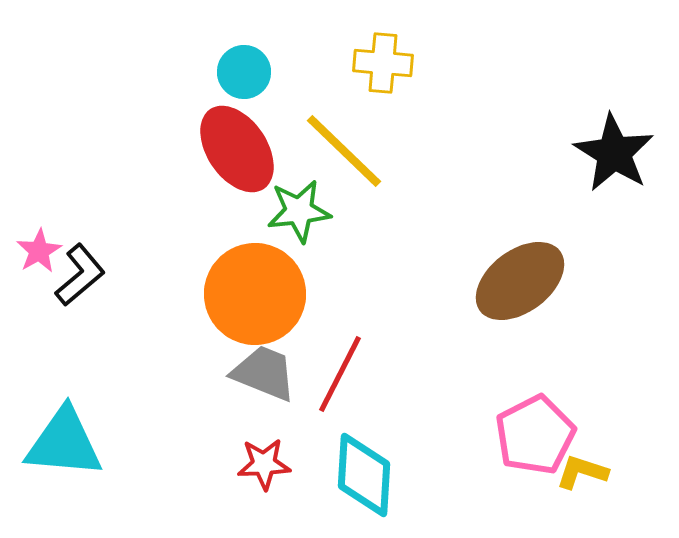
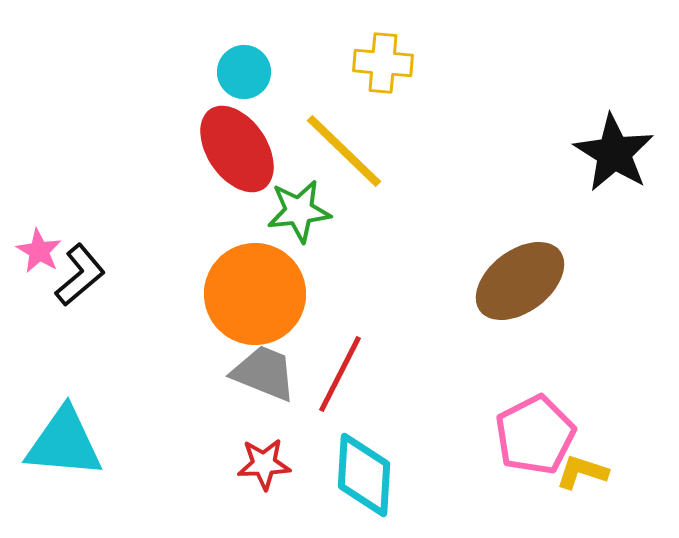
pink star: rotated 12 degrees counterclockwise
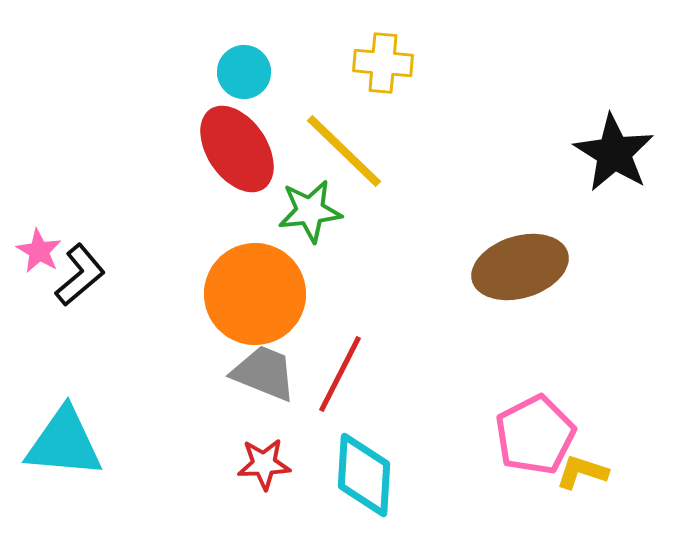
green star: moved 11 px right
brown ellipse: moved 14 px up; rotated 20 degrees clockwise
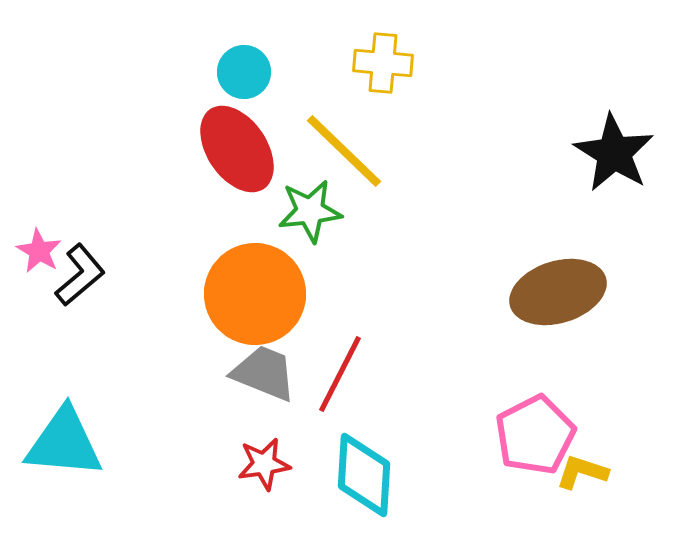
brown ellipse: moved 38 px right, 25 px down
red star: rotated 6 degrees counterclockwise
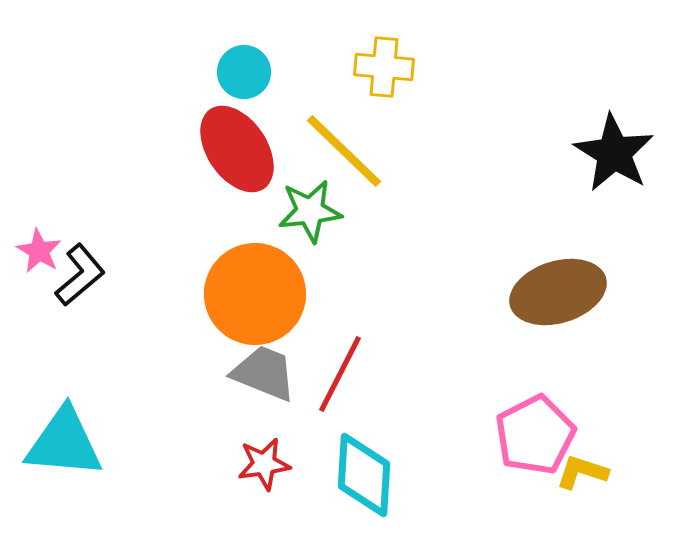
yellow cross: moved 1 px right, 4 px down
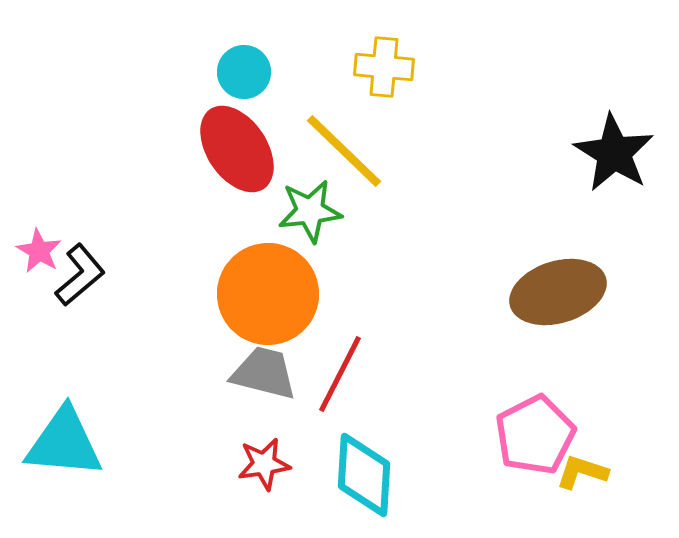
orange circle: moved 13 px right
gray trapezoid: rotated 8 degrees counterclockwise
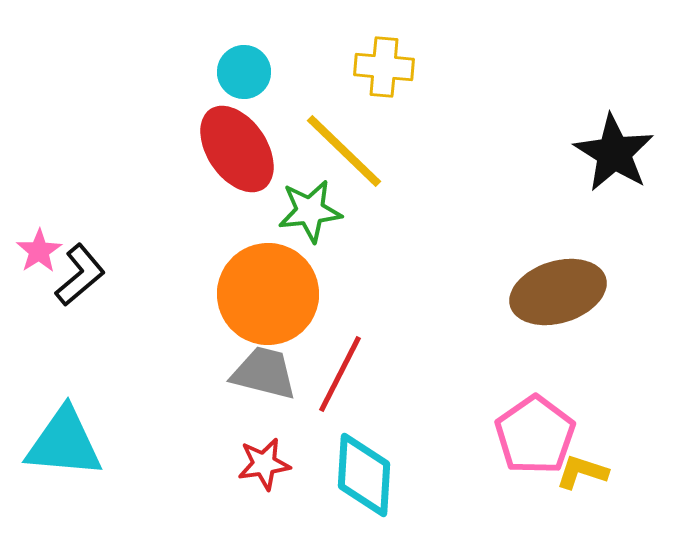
pink star: rotated 9 degrees clockwise
pink pentagon: rotated 8 degrees counterclockwise
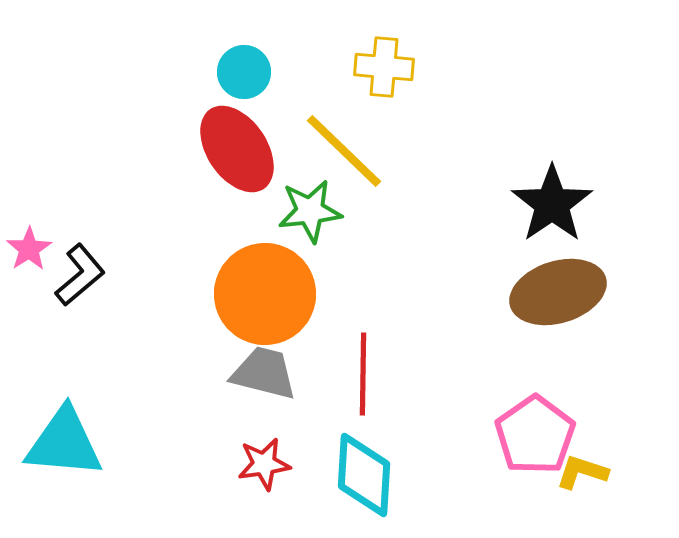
black star: moved 62 px left, 51 px down; rotated 6 degrees clockwise
pink star: moved 10 px left, 2 px up
orange circle: moved 3 px left
red line: moved 23 px right; rotated 26 degrees counterclockwise
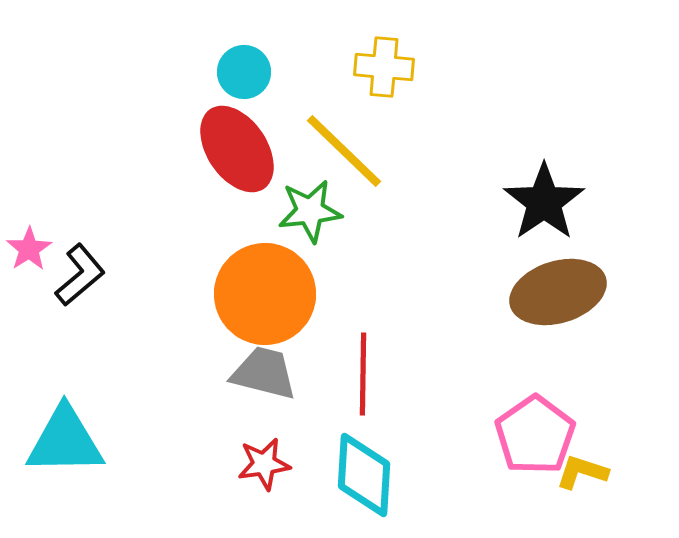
black star: moved 8 px left, 2 px up
cyan triangle: moved 1 px right, 2 px up; rotated 6 degrees counterclockwise
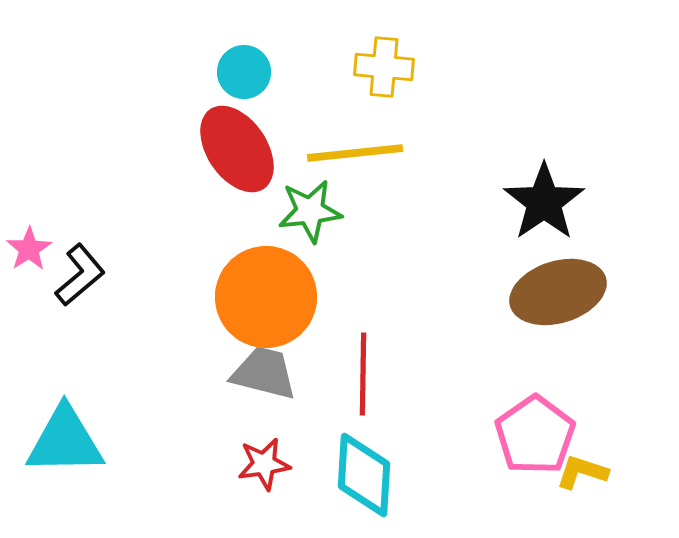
yellow line: moved 11 px right, 2 px down; rotated 50 degrees counterclockwise
orange circle: moved 1 px right, 3 px down
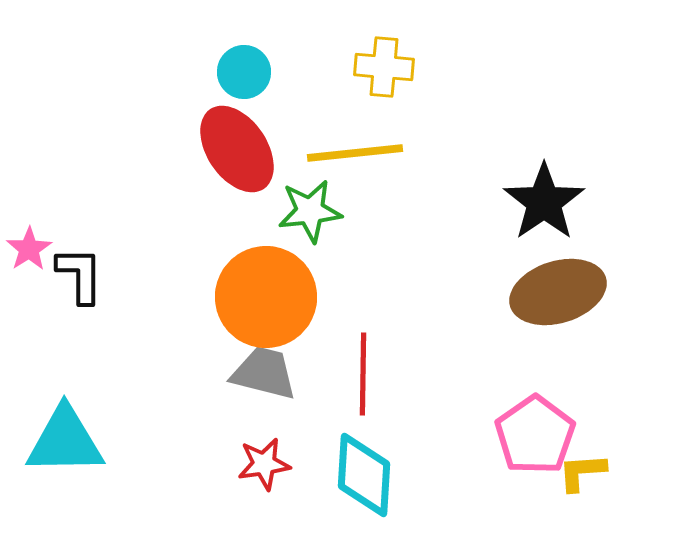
black L-shape: rotated 50 degrees counterclockwise
yellow L-shape: rotated 22 degrees counterclockwise
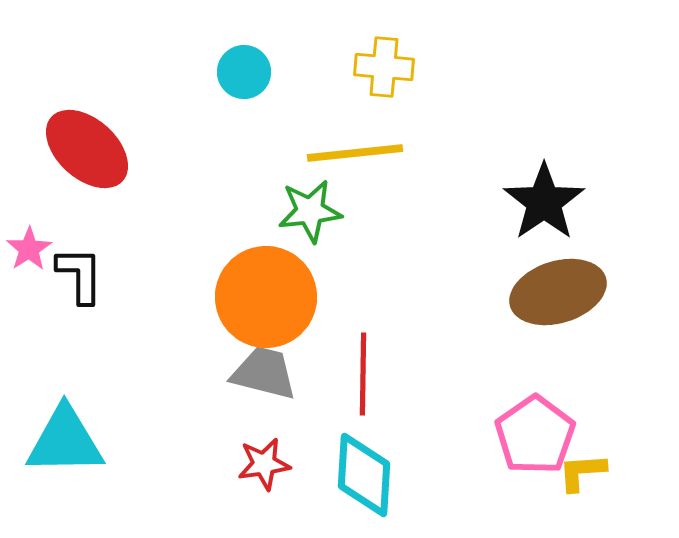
red ellipse: moved 150 px left; rotated 14 degrees counterclockwise
